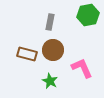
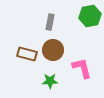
green hexagon: moved 2 px right, 1 px down
pink L-shape: rotated 10 degrees clockwise
green star: rotated 28 degrees counterclockwise
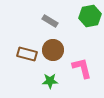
gray rectangle: moved 1 px up; rotated 70 degrees counterclockwise
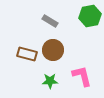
pink L-shape: moved 8 px down
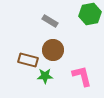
green hexagon: moved 2 px up
brown rectangle: moved 1 px right, 6 px down
green star: moved 5 px left, 5 px up
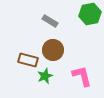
green star: rotated 21 degrees counterclockwise
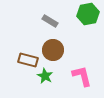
green hexagon: moved 2 px left
green star: rotated 21 degrees counterclockwise
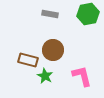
gray rectangle: moved 7 px up; rotated 21 degrees counterclockwise
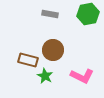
pink L-shape: rotated 130 degrees clockwise
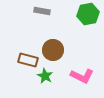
gray rectangle: moved 8 px left, 3 px up
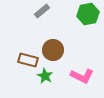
gray rectangle: rotated 49 degrees counterclockwise
